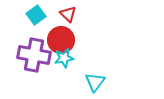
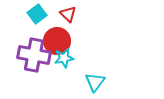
cyan square: moved 1 px right, 1 px up
red circle: moved 4 px left, 1 px down
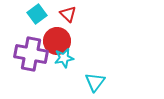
purple cross: moved 3 px left, 1 px up
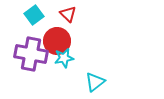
cyan square: moved 3 px left, 1 px down
cyan triangle: rotated 15 degrees clockwise
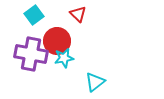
red triangle: moved 10 px right
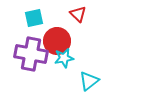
cyan square: moved 3 px down; rotated 24 degrees clockwise
cyan triangle: moved 6 px left, 1 px up
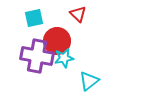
purple cross: moved 6 px right, 2 px down
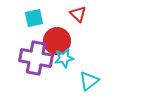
purple cross: moved 1 px left, 2 px down
